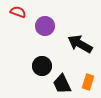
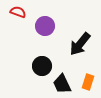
black arrow: rotated 80 degrees counterclockwise
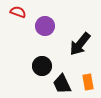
orange rectangle: rotated 28 degrees counterclockwise
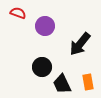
red semicircle: moved 1 px down
black circle: moved 1 px down
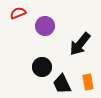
red semicircle: rotated 42 degrees counterclockwise
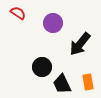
red semicircle: rotated 56 degrees clockwise
purple circle: moved 8 px right, 3 px up
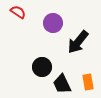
red semicircle: moved 1 px up
black arrow: moved 2 px left, 2 px up
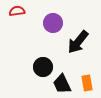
red semicircle: moved 1 px left, 1 px up; rotated 42 degrees counterclockwise
black circle: moved 1 px right
orange rectangle: moved 1 px left, 1 px down
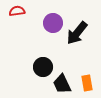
black arrow: moved 1 px left, 9 px up
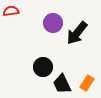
red semicircle: moved 6 px left
orange rectangle: rotated 42 degrees clockwise
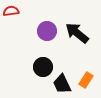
purple circle: moved 6 px left, 8 px down
black arrow: rotated 90 degrees clockwise
orange rectangle: moved 1 px left, 3 px up
